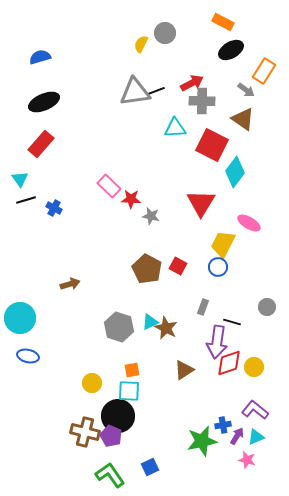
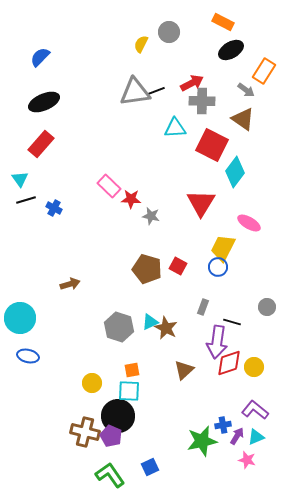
gray circle at (165, 33): moved 4 px right, 1 px up
blue semicircle at (40, 57): rotated 30 degrees counterclockwise
yellow trapezoid at (223, 244): moved 4 px down
brown pentagon at (147, 269): rotated 12 degrees counterclockwise
brown triangle at (184, 370): rotated 10 degrees counterclockwise
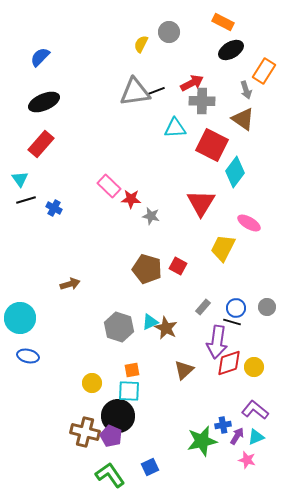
gray arrow at (246, 90): rotated 36 degrees clockwise
blue circle at (218, 267): moved 18 px right, 41 px down
gray rectangle at (203, 307): rotated 21 degrees clockwise
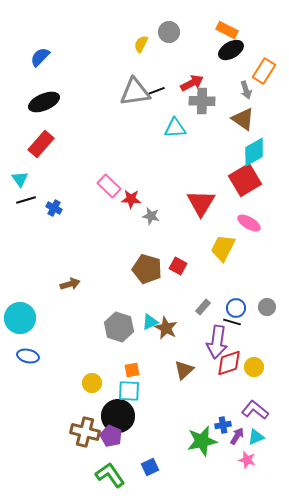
orange rectangle at (223, 22): moved 4 px right, 8 px down
red square at (212, 145): moved 33 px right, 35 px down; rotated 32 degrees clockwise
cyan diamond at (235, 172): moved 19 px right, 20 px up; rotated 24 degrees clockwise
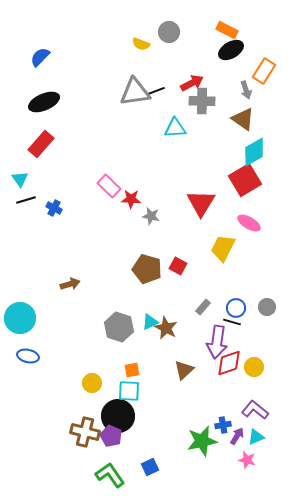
yellow semicircle at (141, 44): rotated 96 degrees counterclockwise
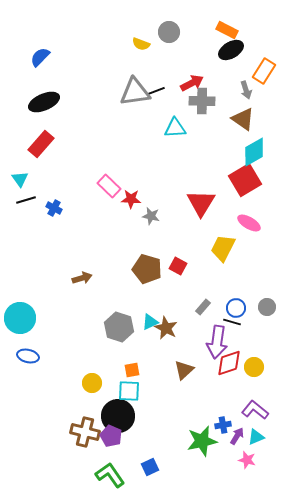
brown arrow at (70, 284): moved 12 px right, 6 px up
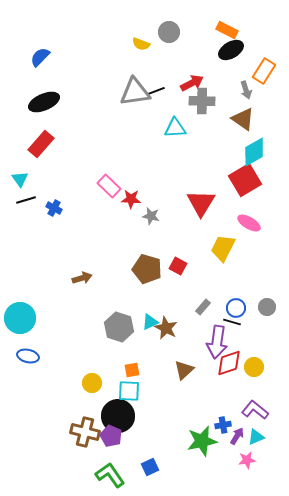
pink star at (247, 460): rotated 24 degrees counterclockwise
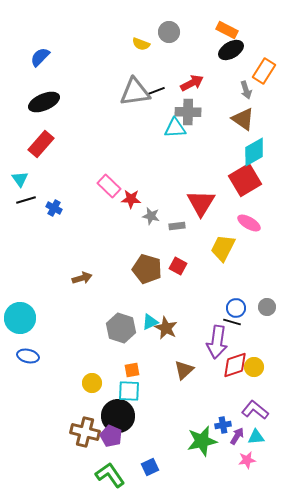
gray cross at (202, 101): moved 14 px left, 11 px down
gray rectangle at (203, 307): moved 26 px left, 81 px up; rotated 42 degrees clockwise
gray hexagon at (119, 327): moved 2 px right, 1 px down
red diamond at (229, 363): moved 6 px right, 2 px down
cyan triangle at (256, 437): rotated 18 degrees clockwise
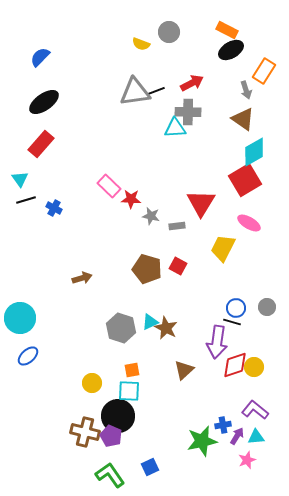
black ellipse at (44, 102): rotated 12 degrees counterclockwise
blue ellipse at (28, 356): rotated 55 degrees counterclockwise
pink star at (247, 460): rotated 12 degrees counterclockwise
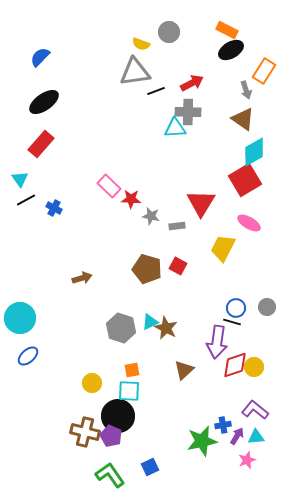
gray triangle at (135, 92): moved 20 px up
black line at (26, 200): rotated 12 degrees counterclockwise
